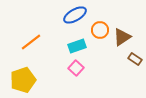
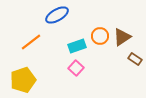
blue ellipse: moved 18 px left
orange circle: moved 6 px down
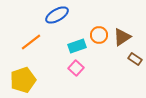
orange circle: moved 1 px left, 1 px up
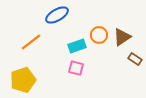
pink square: rotated 28 degrees counterclockwise
